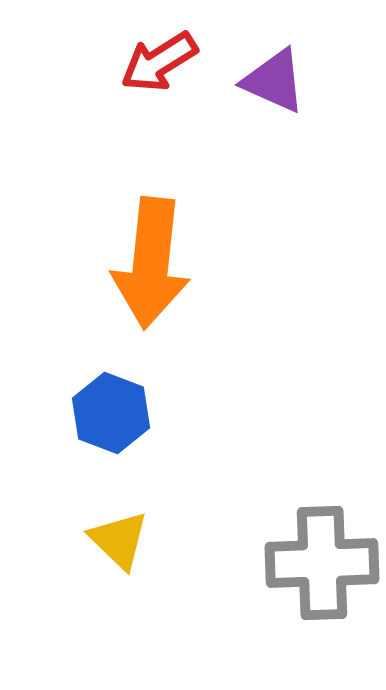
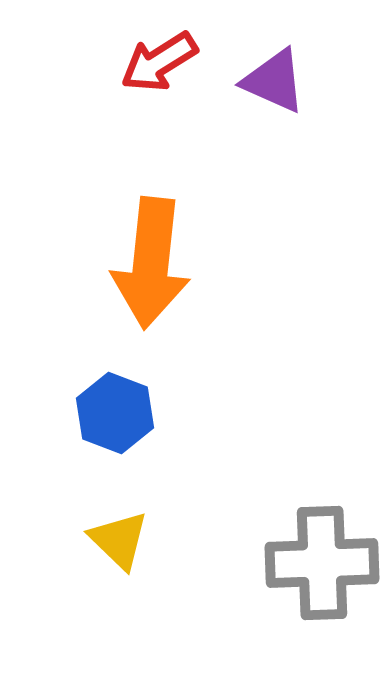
blue hexagon: moved 4 px right
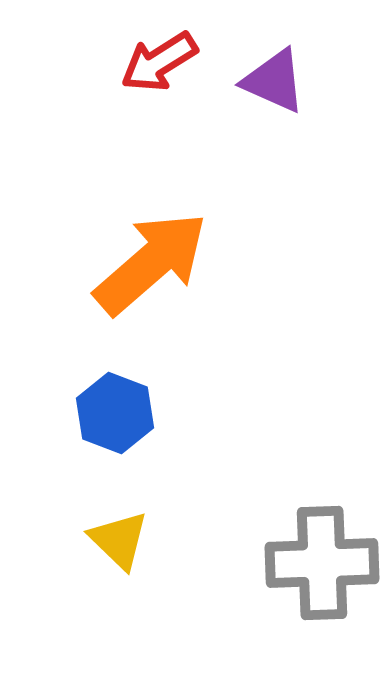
orange arrow: rotated 137 degrees counterclockwise
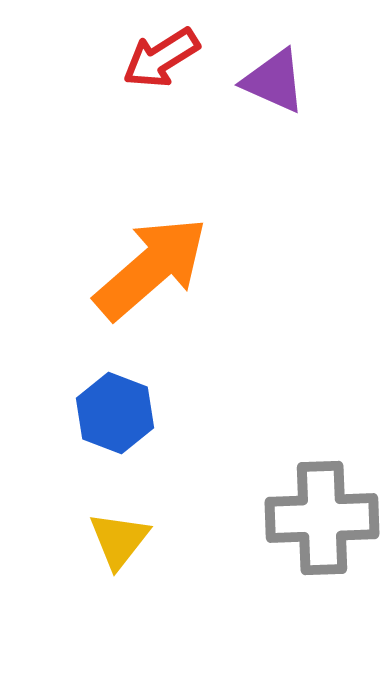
red arrow: moved 2 px right, 4 px up
orange arrow: moved 5 px down
yellow triangle: rotated 24 degrees clockwise
gray cross: moved 45 px up
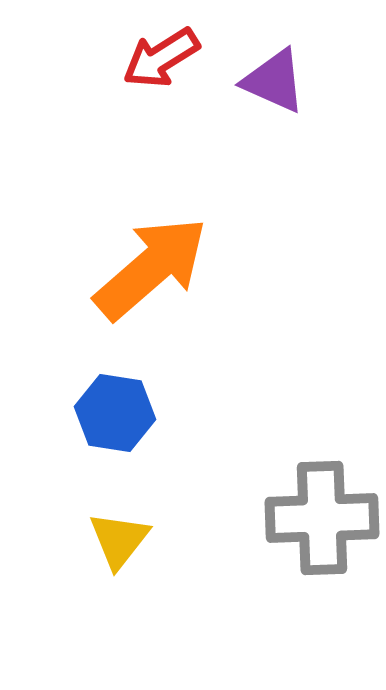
blue hexagon: rotated 12 degrees counterclockwise
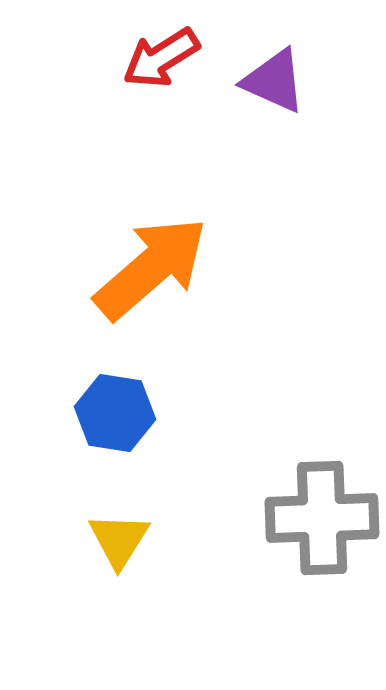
yellow triangle: rotated 6 degrees counterclockwise
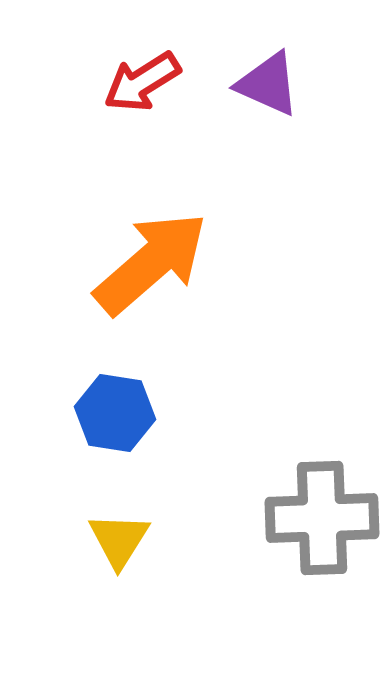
red arrow: moved 19 px left, 24 px down
purple triangle: moved 6 px left, 3 px down
orange arrow: moved 5 px up
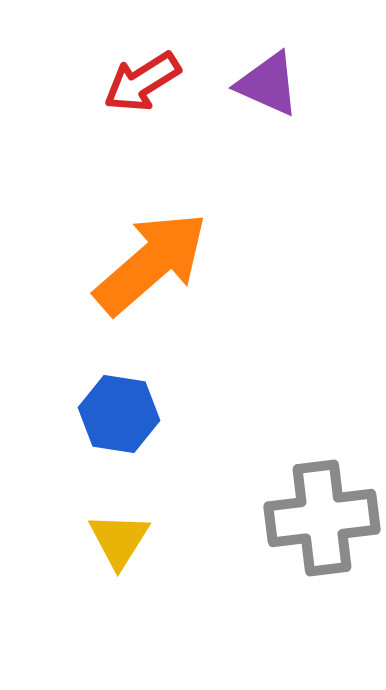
blue hexagon: moved 4 px right, 1 px down
gray cross: rotated 5 degrees counterclockwise
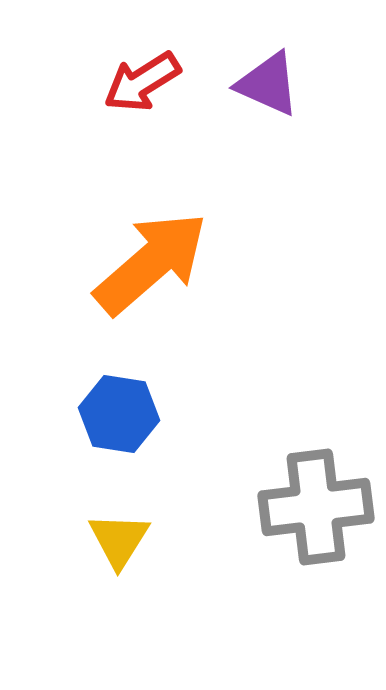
gray cross: moved 6 px left, 11 px up
